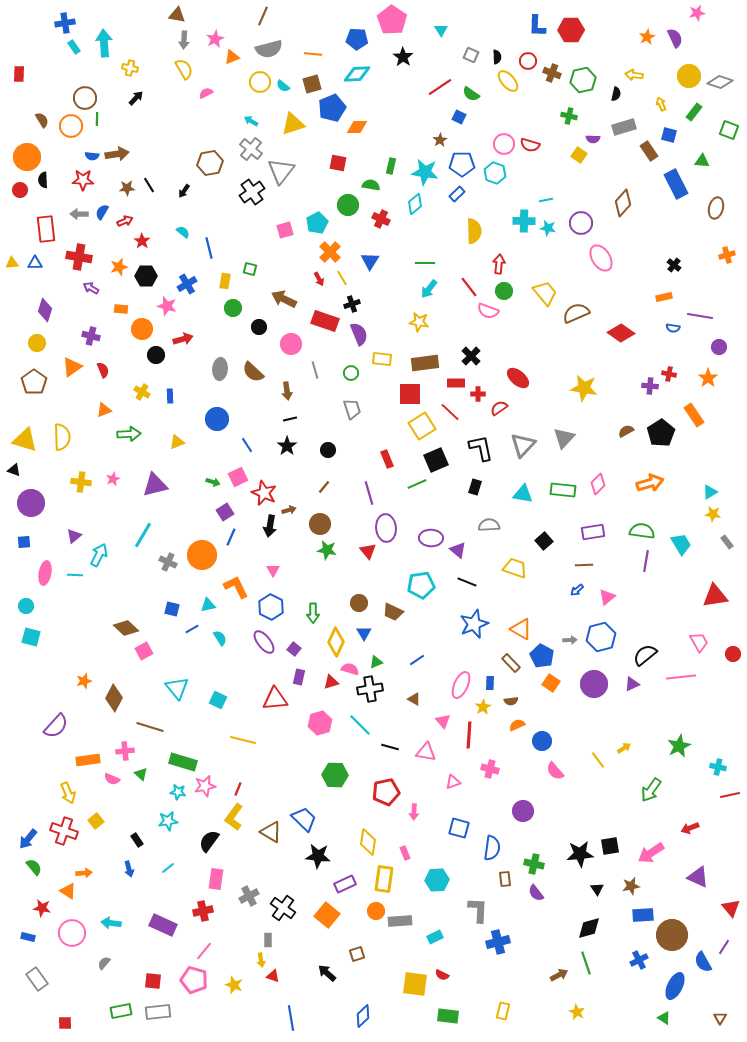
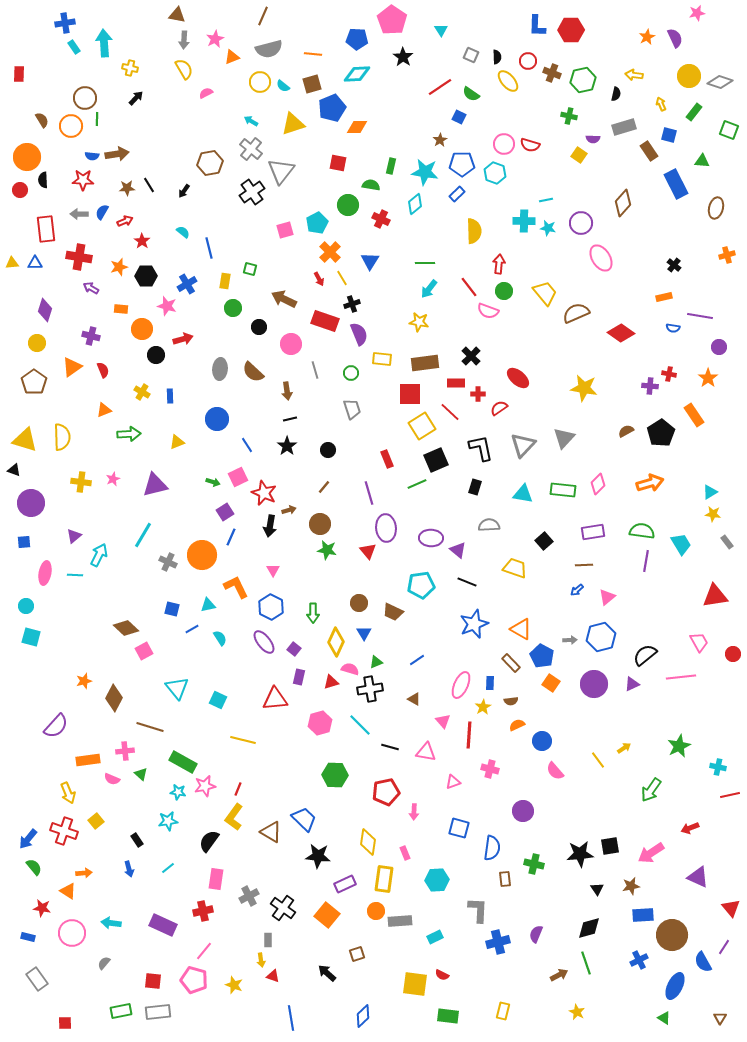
green rectangle at (183, 762): rotated 12 degrees clockwise
purple semicircle at (536, 893): moved 41 px down; rotated 60 degrees clockwise
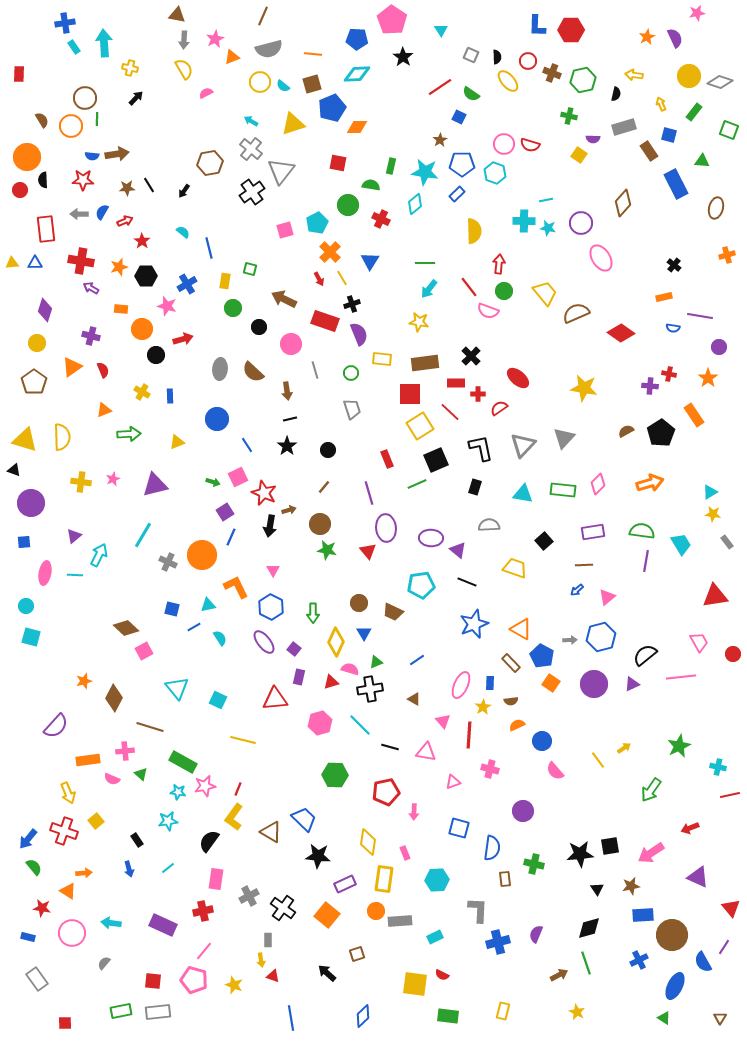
red cross at (79, 257): moved 2 px right, 4 px down
yellow square at (422, 426): moved 2 px left
blue line at (192, 629): moved 2 px right, 2 px up
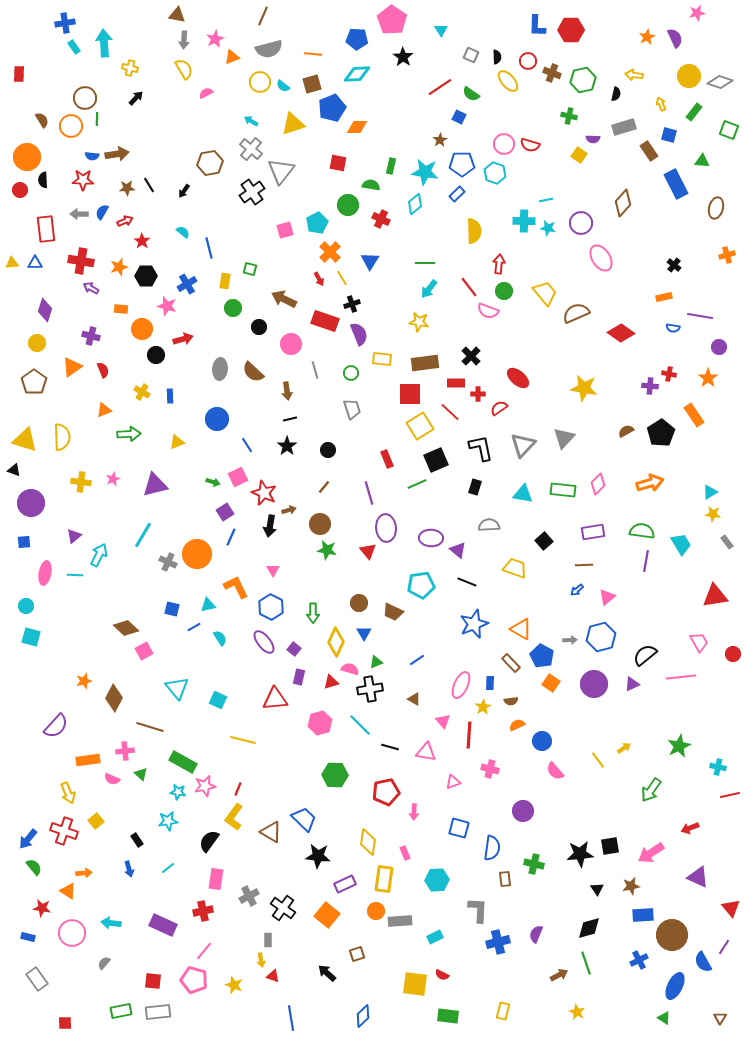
orange circle at (202, 555): moved 5 px left, 1 px up
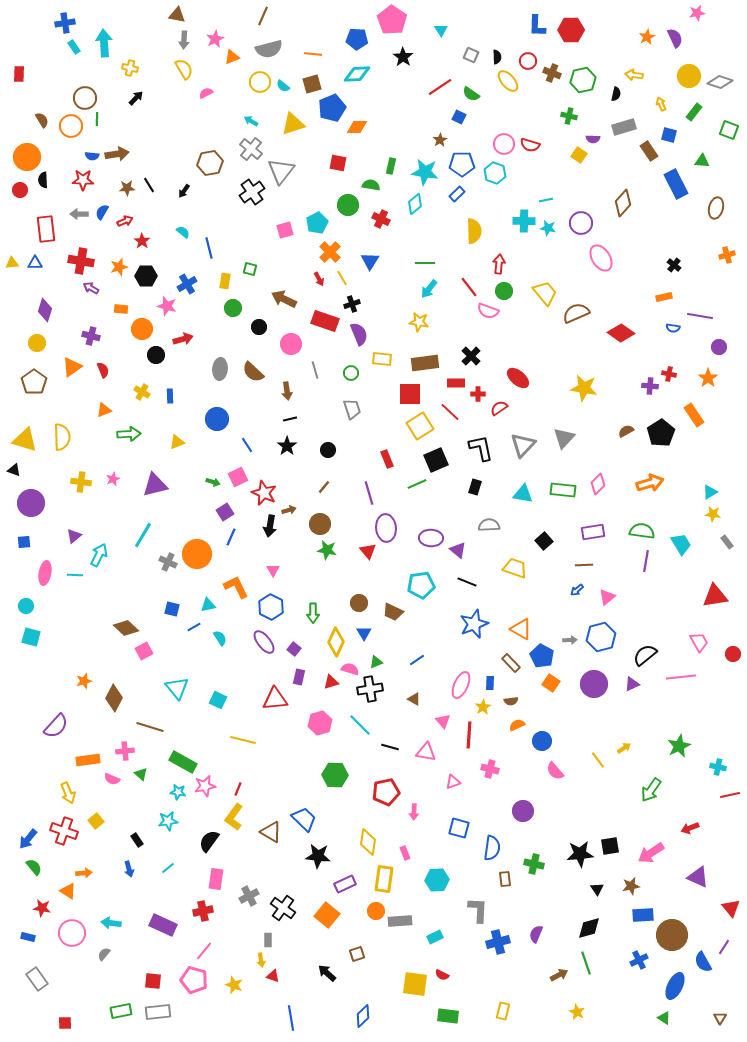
gray semicircle at (104, 963): moved 9 px up
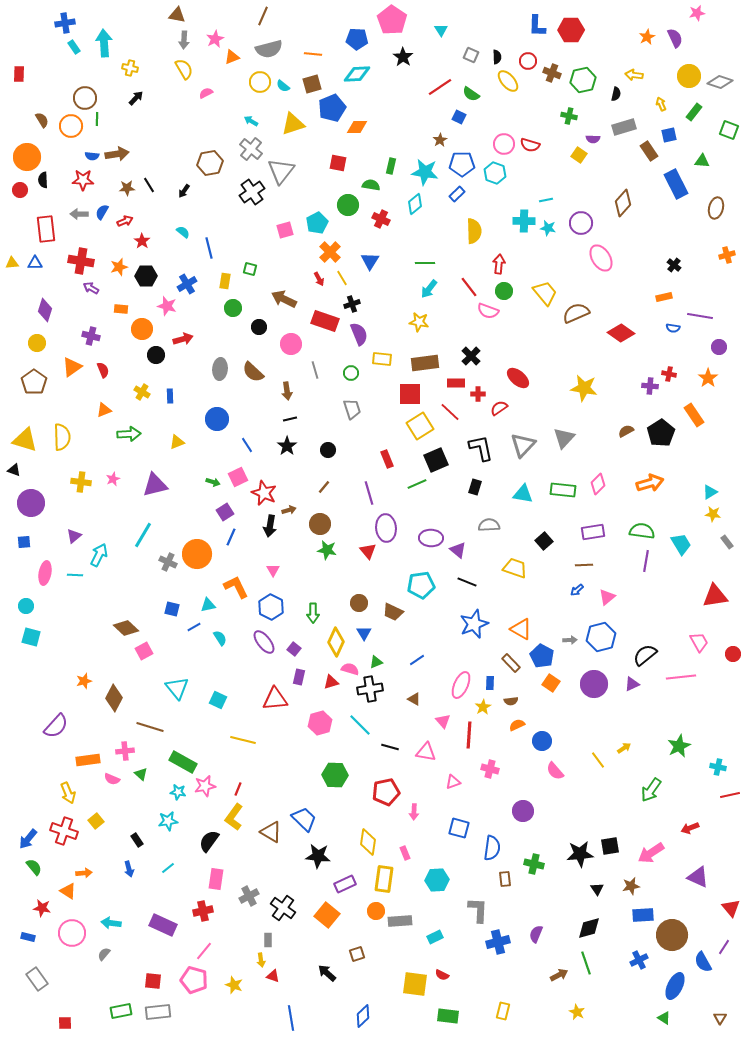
blue square at (669, 135): rotated 28 degrees counterclockwise
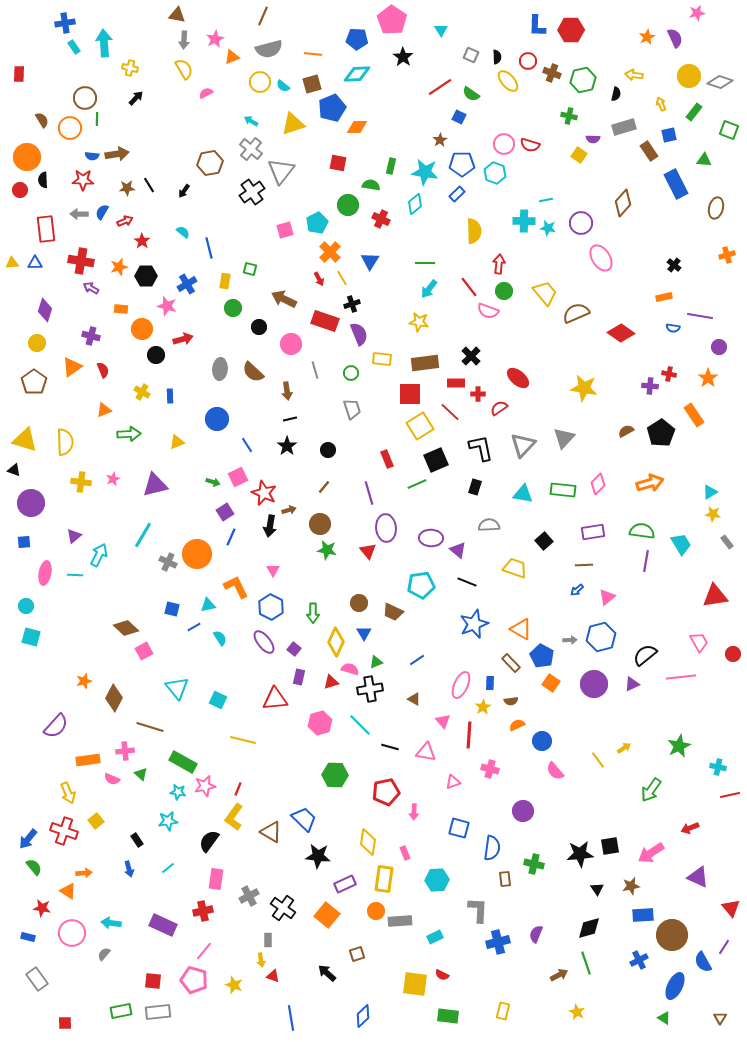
orange circle at (71, 126): moved 1 px left, 2 px down
green triangle at (702, 161): moved 2 px right, 1 px up
yellow semicircle at (62, 437): moved 3 px right, 5 px down
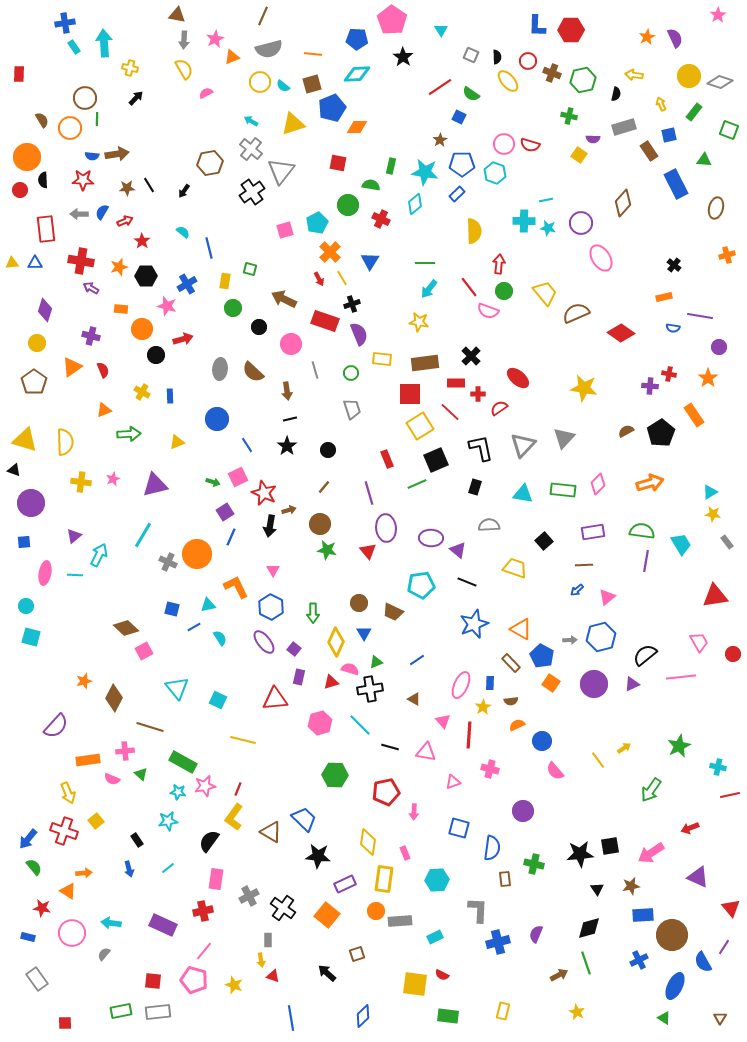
pink star at (697, 13): moved 21 px right, 2 px down; rotated 21 degrees counterclockwise
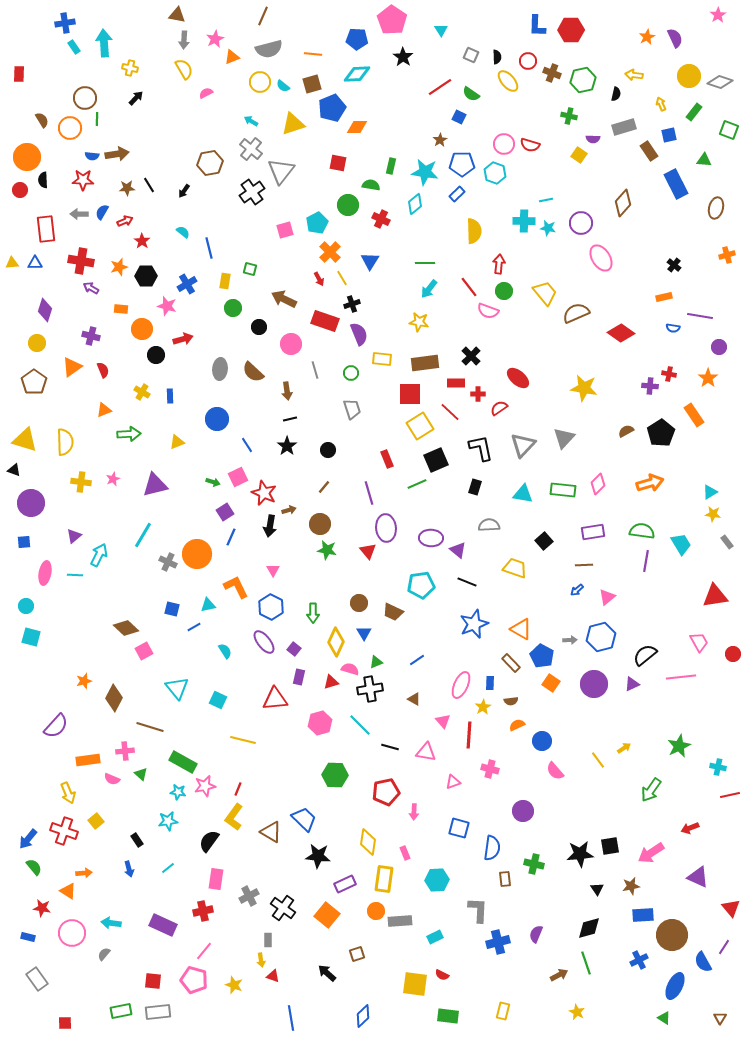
cyan semicircle at (220, 638): moved 5 px right, 13 px down
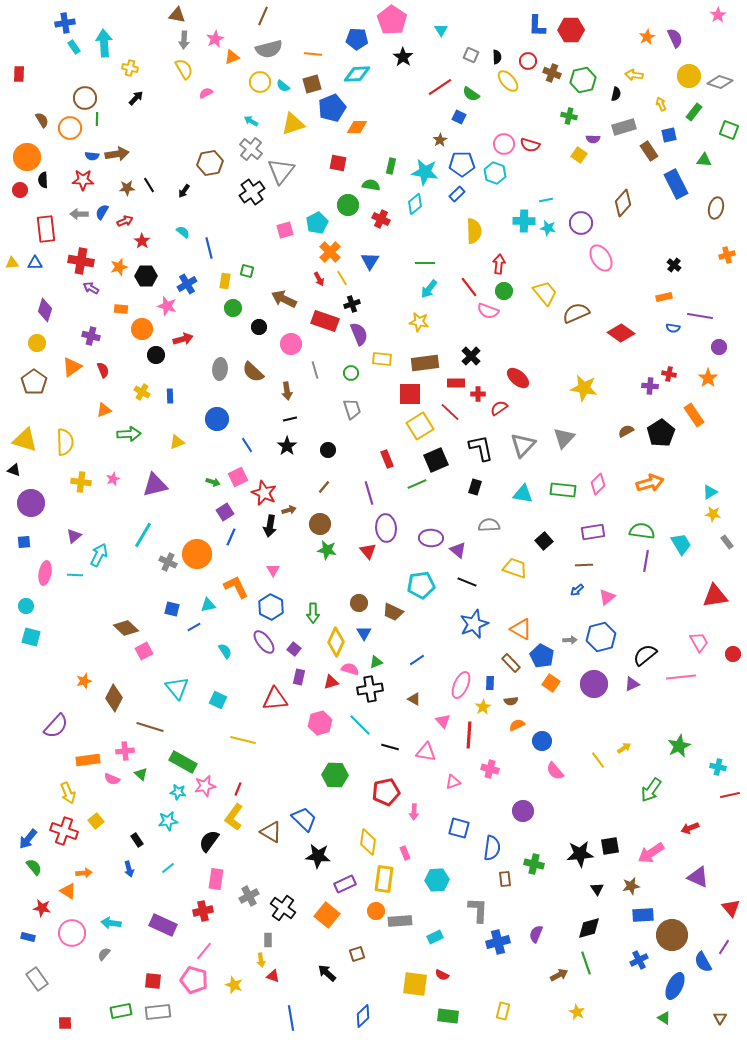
green square at (250, 269): moved 3 px left, 2 px down
